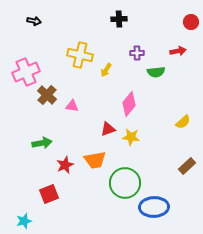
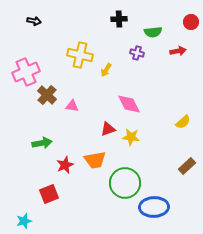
purple cross: rotated 16 degrees clockwise
green semicircle: moved 3 px left, 40 px up
pink diamond: rotated 65 degrees counterclockwise
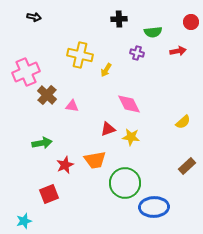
black arrow: moved 4 px up
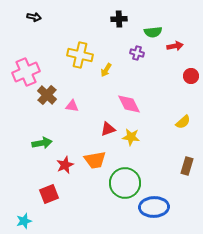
red circle: moved 54 px down
red arrow: moved 3 px left, 5 px up
brown rectangle: rotated 30 degrees counterclockwise
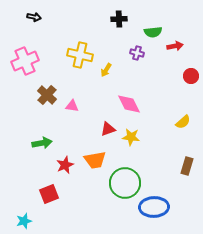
pink cross: moved 1 px left, 11 px up
